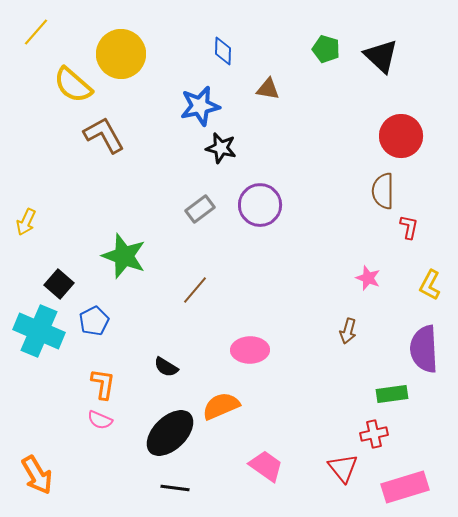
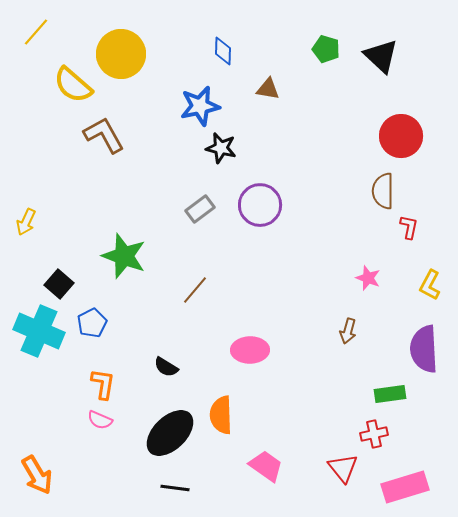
blue pentagon: moved 2 px left, 2 px down
green rectangle: moved 2 px left
orange semicircle: moved 9 px down; rotated 69 degrees counterclockwise
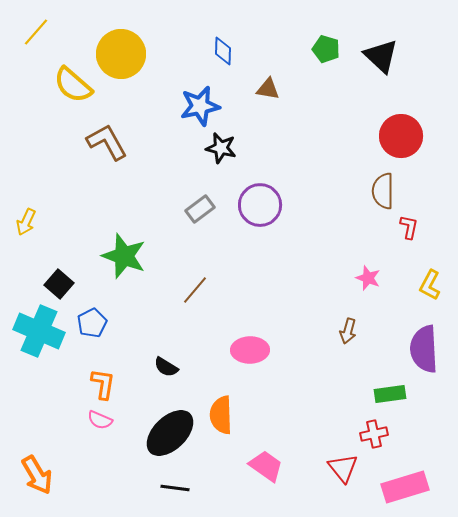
brown L-shape: moved 3 px right, 7 px down
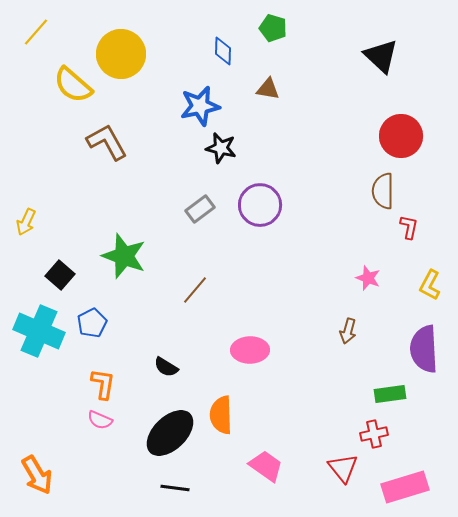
green pentagon: moved 53 px left, 21 px up
black square: moved 1 px right, 9 px up
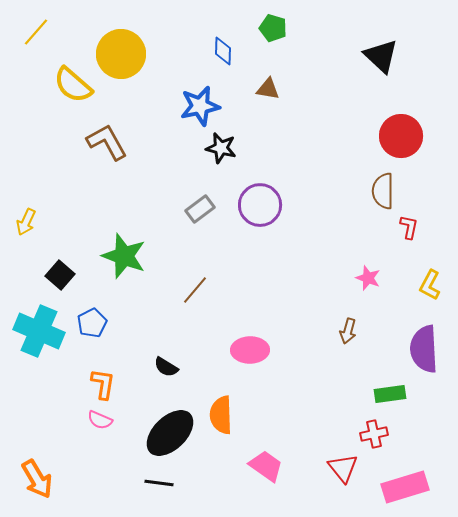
orange arrow: moved 4 px down
black line: moved 16 px left, 5 px up
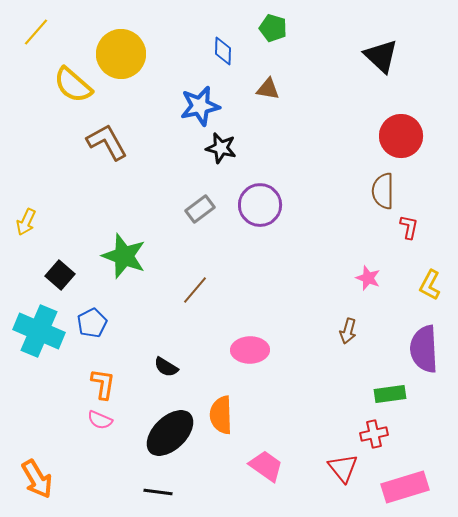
black line: moved 1 px left, 9 px down
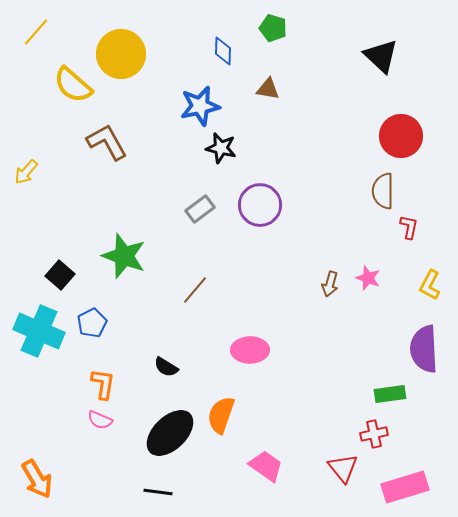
yellow arrow: moved 50 px up; rotated 16 degrees clockwise
brown arrow: moved 18 px left, 47 px up
orange semicircle: rotated 21 degrees clockwise
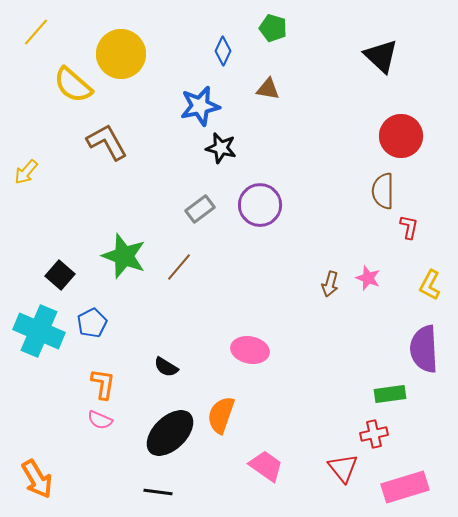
blue diamond: rotated 24 degrees clockwise
brown line: moved 16 px left, 23 px up
pink ellipse: rotated 12 degrees clockwise
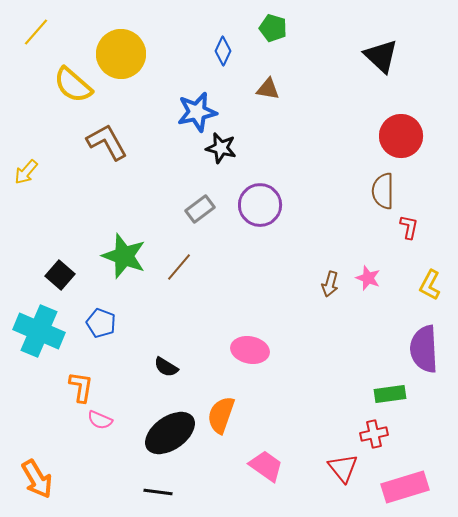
blue star: moved 3 px left, 6 px down
blue pentagon: moved 9 px right; rotated 24 degrees counterclockwise
orange L-shape: moved 22 px left, 3 px down
black ellipse: rotated 9 degrees clockwise
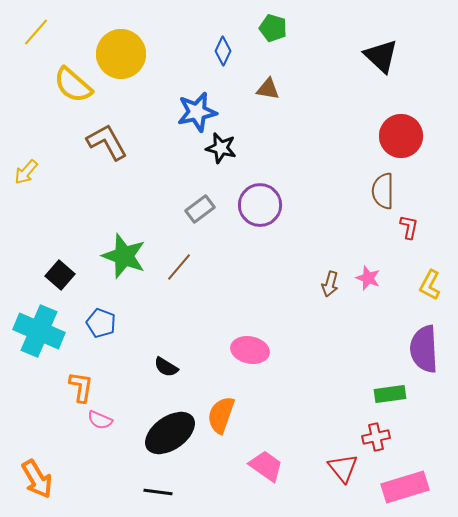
red cross: moved 2 px right, 3 px down
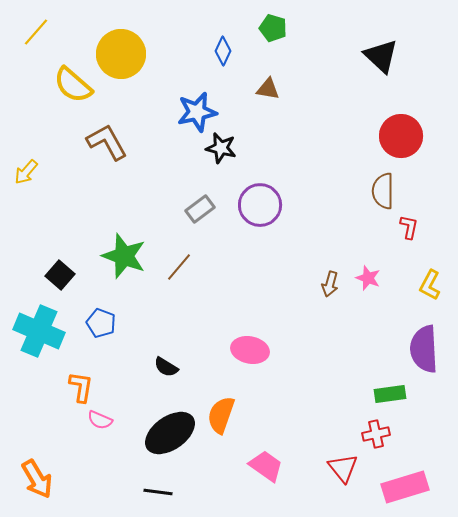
red cross: moved 3 px up
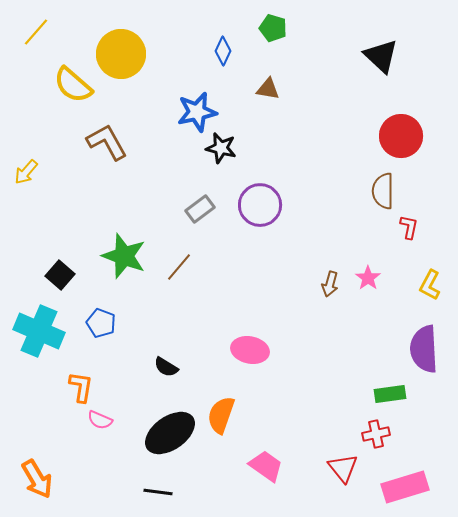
pink star: rotated 15 degrees clockwise
